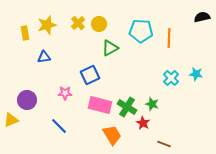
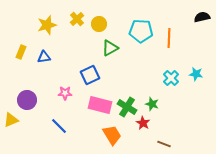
yellow cross: moved 1 px left, 4 px up
yellow rectangle: moved 4 px left, 19 px down; rotated 32 degrees clockwise
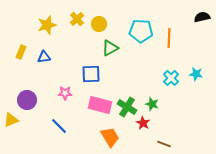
blue square: moved 1 px right, 1 px up; rotated 24 degrees clockwise
orange trapezoid: moved 2 px left, 2 px down
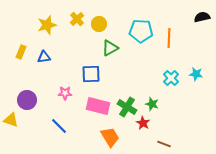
pink rectangle: moved 2 px left, 1 px down
yellow triangle: rotated 42 degrees clockwise
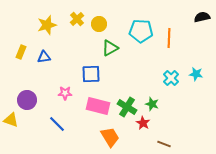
blue line: moved 2 px left, 2 px up
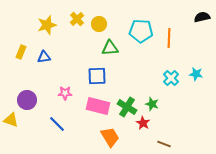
green triangle: rotated 24 degrees clockwise
blue square: moved 6 px right, 2 px down
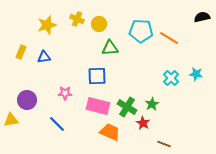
yellow cross: rotated 24 degrees counterclockwise
orange line: rotated 60 degrees counterclockwise
green star: rotated 24 degrees clockwise
yellow triangle: rotated 28 degrees counterclockwise
orange trapezoid: moved 5 px up; rotated 35 degrees counterclockwise
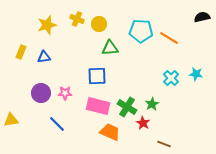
purple circle: moved 14 px right, 7 px up
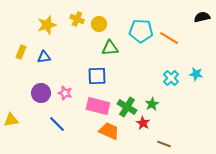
pink star: rotated 16 degrees clockwise
orange trapezoid: moved 1 px left, 1 px up
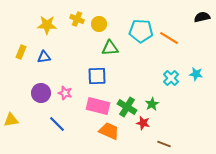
yellow star: rotated 18 degrees clockwise
red star: rotated 16 degrees counterclockwise
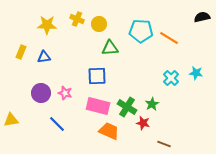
cyan star: moved 1 px up
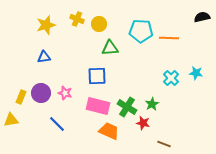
yellow star: moved 1 px left; rotated 18 degrees counterclockwise
orange line: rotated 30 degrees counterclockwise
yellow rectangle: moved 45 px down
